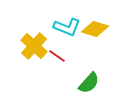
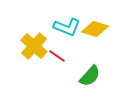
green semicircle: moved 1 px right, 7 px up
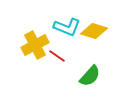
yellow diamond: moved 1 px left, 2 px down
yellow cross: moved 1 px right, 1 px up; rotated 20 degrees clockwise
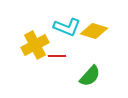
red line: rotated 36 degrees counterclockwise
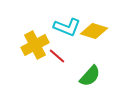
red line: rotated 42 degrees clockwise
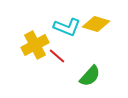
yellow diamond: moved 2 px right, 7 px up
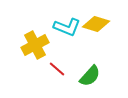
red line: moved 13 px down
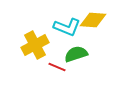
yellow diamond: moved 3 px left, 4 px up; rotated 12 degrees counterclockwise
red line: moved 2 px up; rotated 18 degrees counterclockwise
green semicircle: moved 14 px left, 22 px up; rotated 150 degrees counterclockwise
